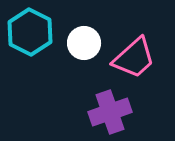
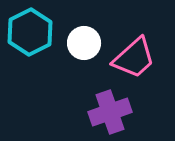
cyan hexagon: rotated 6 degrees clockwise
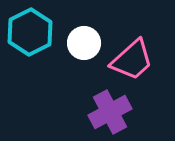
pink trapezoid: moved 2 px left, 2 px down
purple cross: rotated 9 degrees counterclockwise
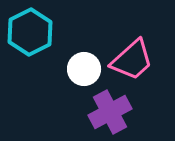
white circle: moved 26 px down
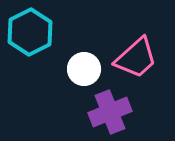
pink trapezoid: moved 4 px right, 2 px up
purple cross: rotated 6 degrees clockwise
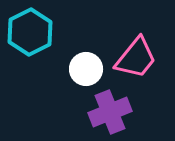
pink trapezoid: rotated 9 degrees counterclockwise
white circle: moved 2 px right
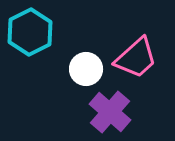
pink trapezoid: rotated 9 degrees clockwise
purple cross: rotated 27 degrees counterclockwise
